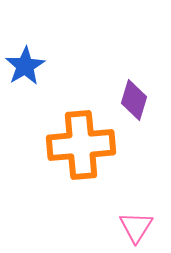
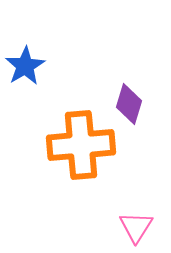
purple diamond: moved 5 px left, 4 px down
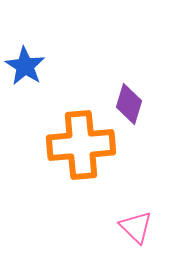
blue star: rotated 9 degrees counterclockwise
pink triangle: rotated 18 degrees counterclockwise
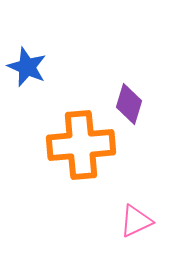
blue star: moved 2 px right, 1 px down; rotated 9 degrees counterclockwise
pink triangle: moved 6 px up; rotated 51 degrees clockwise
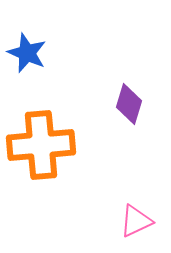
blue star: moved 14 px up
orange cross: moved 40 px left
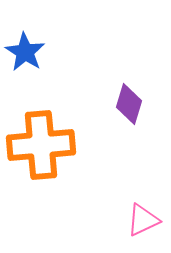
blue star: moved 2 px left, 1 px up; rotated 9 degrees clockwise
pink triangle: moved 7 px right, 1 px up
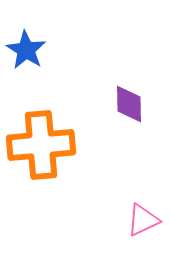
blue star: moved 1 px right, 2 px up
purple diamond: rotated 18 degrees counterclockwise
